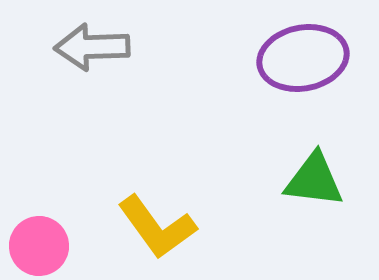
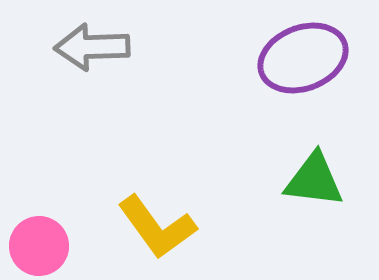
purple ellipse: rotated 10 degrees counterclockwise
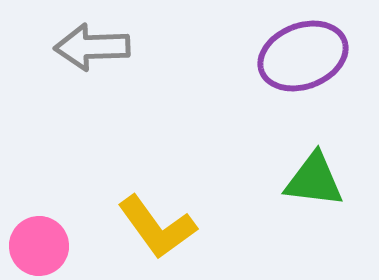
purple ellipse: moved 2 px up
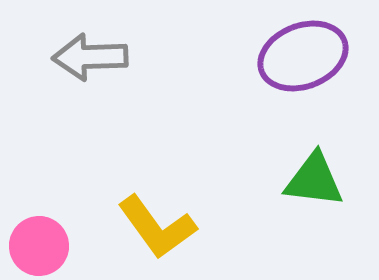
gray arrow: moved 2 px left, 10 px down
